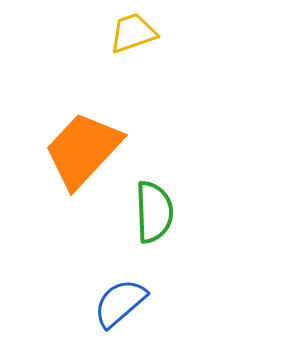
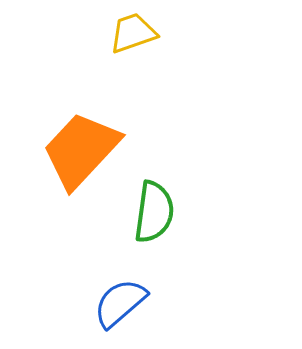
orange trapezoid: moved 2 px left
green semicircle: rotated 10 degrees clockwise
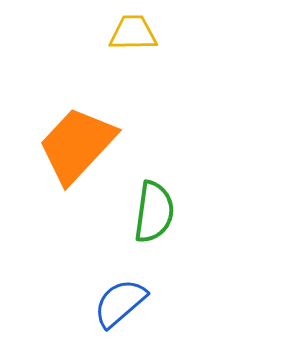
yellow trapezoid: rotated 18 degrees clockwise
orange trapezoid: moved 4 px left, 5 px up
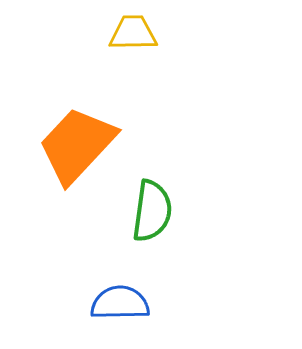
green semicircle: moved 2 px left, 1 px up
blue semicircle: rotated 40 degrees clockwise
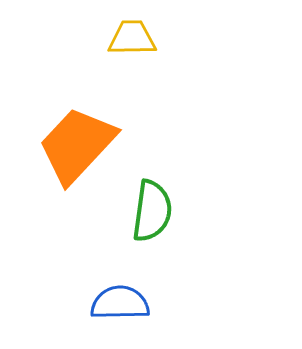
yellow trapezoid: moved 1 px left, 5 px down
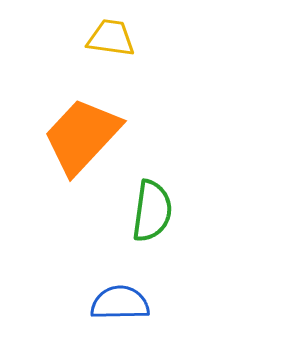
yellow trapezoid: moved 21 px left; rotated 9 degrees clockwise
orange trapezoid: moved 5 px right, 9 px up
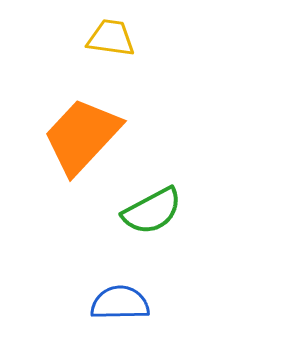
green semicircle: rotated 54 degrees clockwise
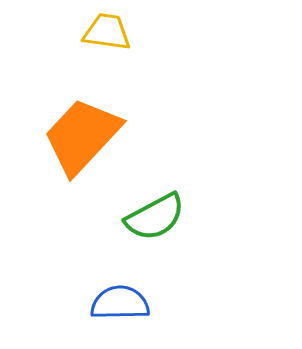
yellow trapezoid: moved 4 px left, 6 px up
green semicircle: moved 3 px right, 6 px down
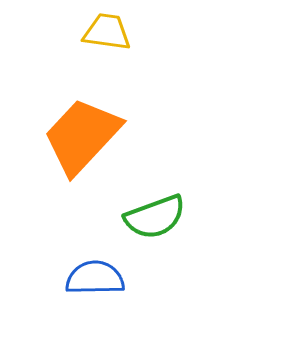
green semicircle: rotated 8 degrees clockwise
blue semicircle: moved 25 px left, 25 px up
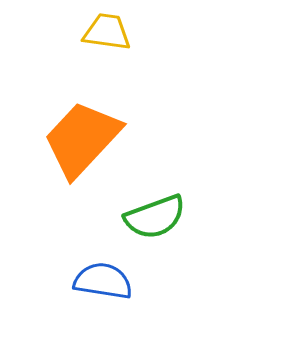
orange trapezoid: moved 3 px down
blue semicircle: moved 8 px right, 3 px down; rotated 10 degrees clockwise
